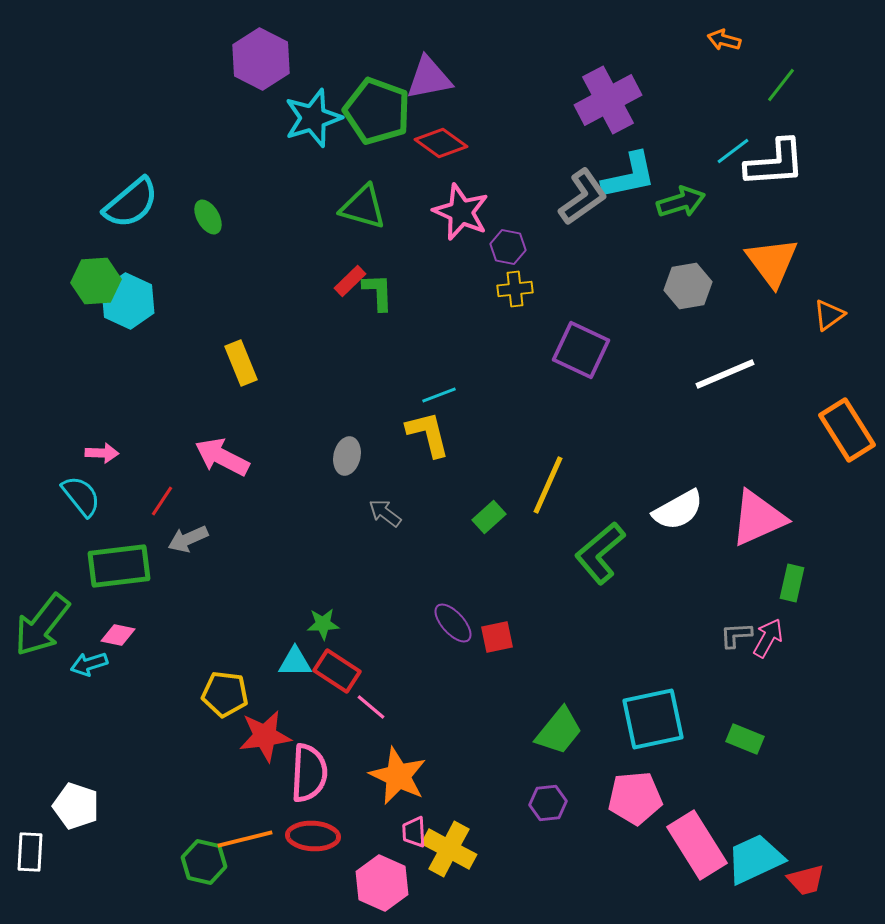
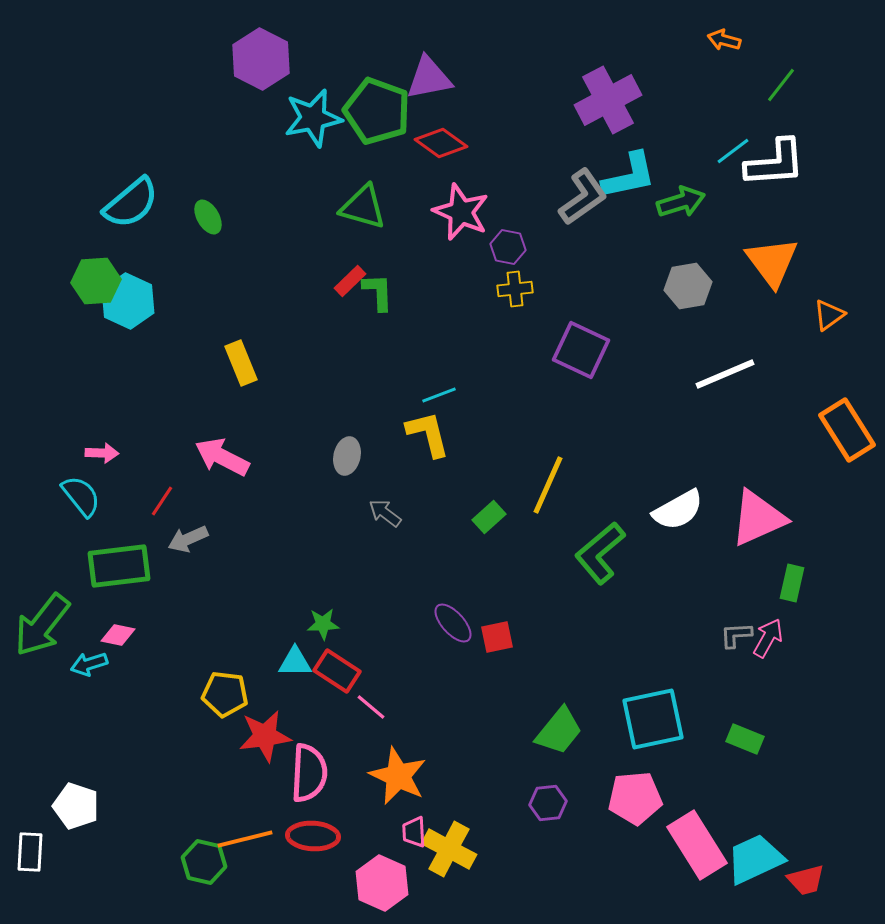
cyan star at (313, 118): rotated 6 degrees clockwise
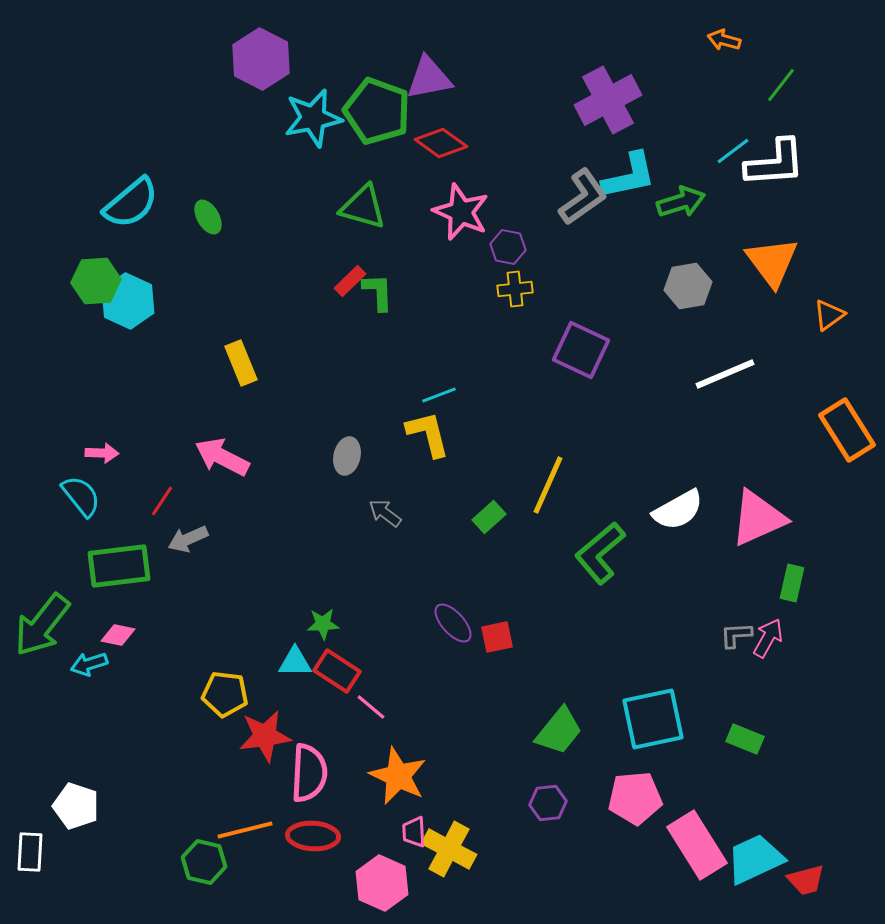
orange line at (245, 839): moved 9 px up
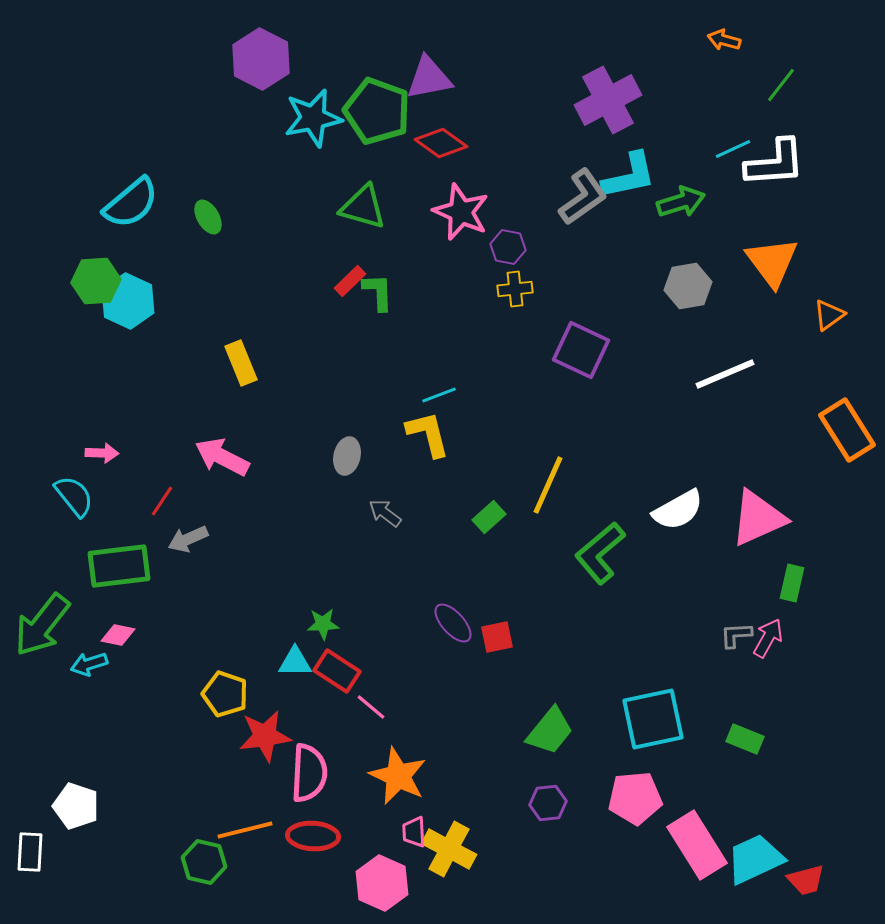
cyan line at (733, 151): moved 2 px up; rotated 12 degrees clockwise
cyan semicircle at (81, 496): moved 7 px left
yellow pentagon at (225, 694): rotated 12 degrees clockwise
green trapezoid at (559, 731): moved 9 px left
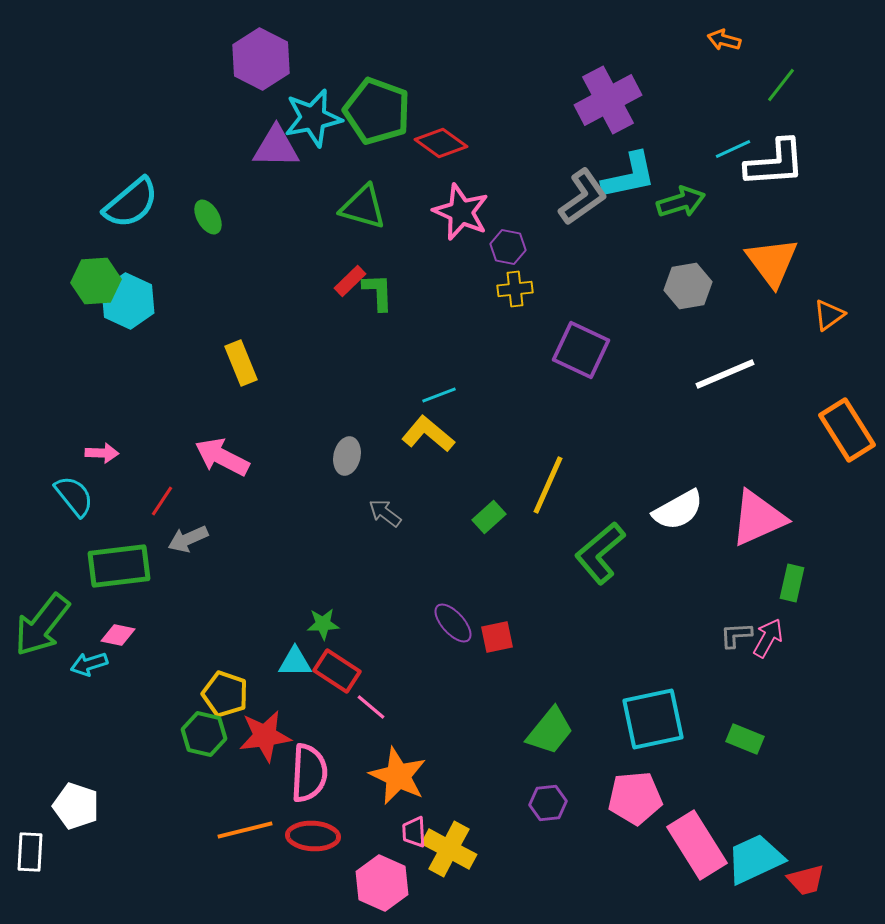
purple triangle at (429, 78): moved 153 px left, 69 px down; rotated 12 degrees clockwise
yellow L-shape at (428, 434): rotated 36 degrees counterclockwise
green hexagon at (204, 862): moved 128 px up
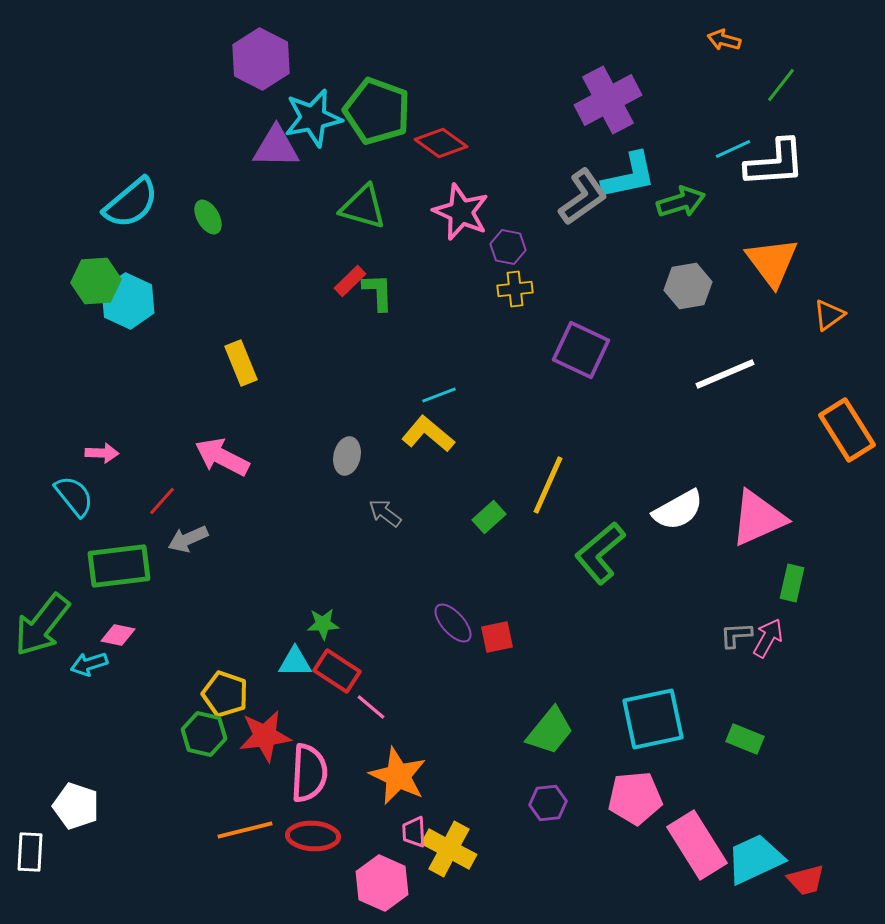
red line at (162, 501): rotated 8 degrees clockwise
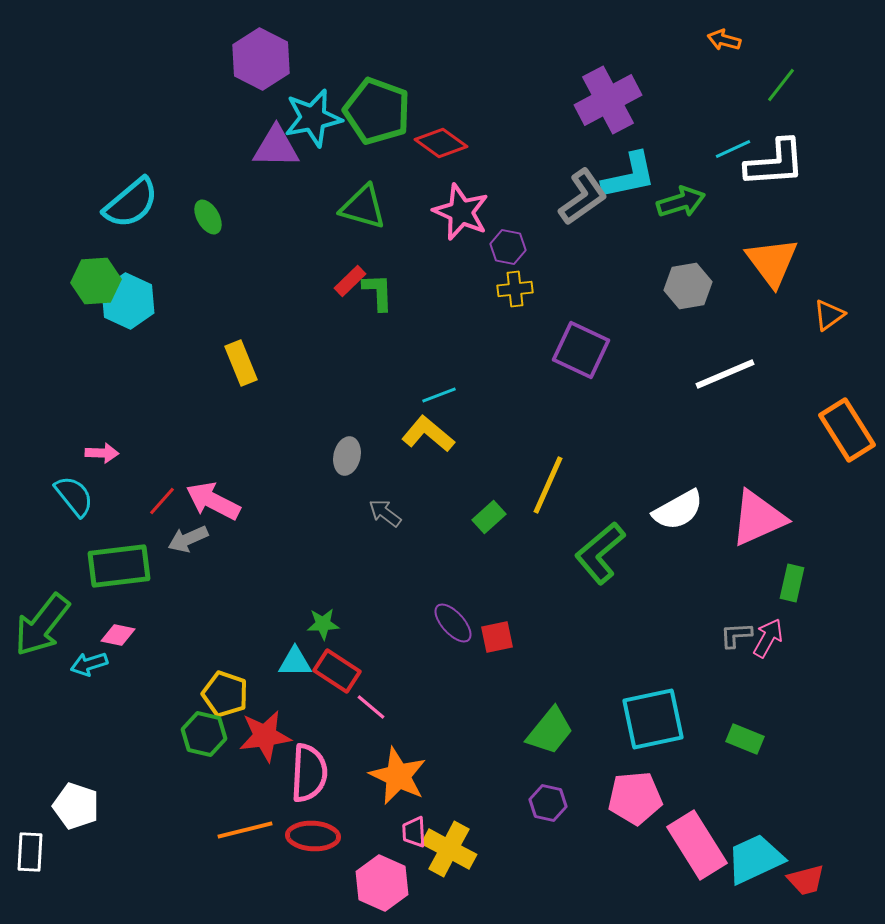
pink arrow at (222, 457): moved 9 px left, 44 px down
purple hexagon at (548, 803): rotated 18 degrees clockwise
